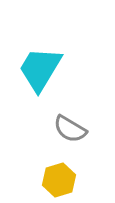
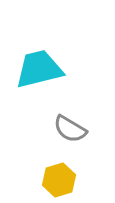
cyan trapezoid: moved 1 px left; rotated 45 degrees clockwise
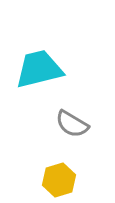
gray semicircle: moved 2 px right, 5 px up
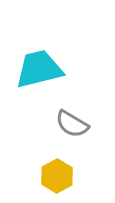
yellow hexagon: moved 2 px left, 4 px up; rotated 12 degrees counterclockwise
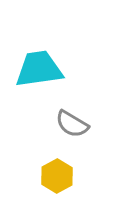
cyan trapezoid: rotated 6 degrees clockwise
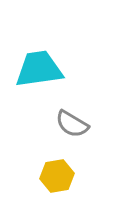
yellow hexagon: rotated 20 degrees clockwise
